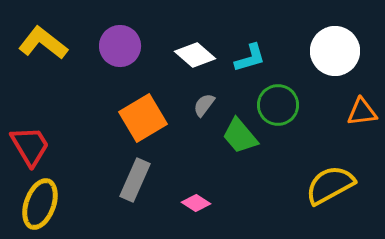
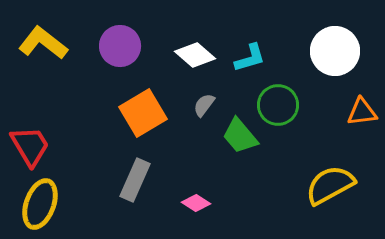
orange square: moved 5 px up
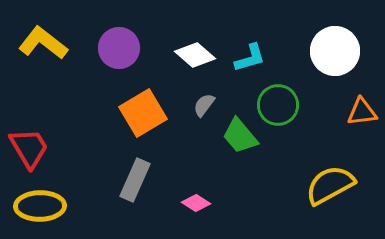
purple circle: moved 1 px left, 2 px down
red trapezoid: moved 1 px left, 2 px down
yellow ellipse: moved 2 px down; rotated 69 degrees clockwise
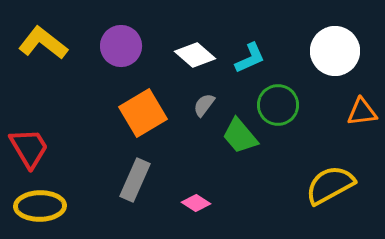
purple circle: moved 2 px right, 2 px up
cyan L-shape: rotated 8 degrees counterclockwise
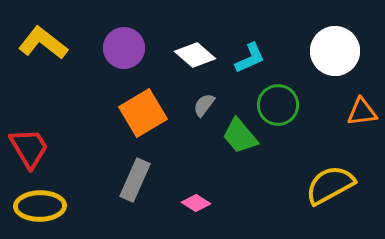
purple circle: moved 3 px right, 2 px down
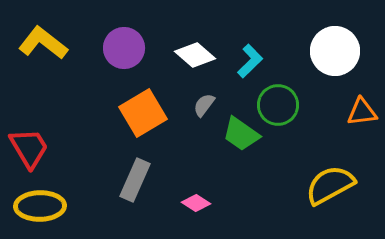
cyan L-shape: moved 3 px down; rotated 20 degrees counterclockwise
green trapezoid: moved 1 px right, 2 px up; rotated 15 degrees counterclockwise
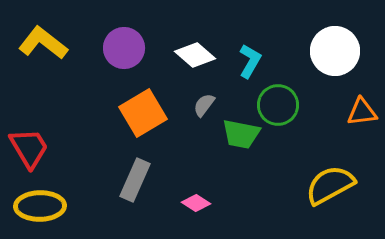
cyan L-shape: rotated 16 degrees counterclockwise
green trapezoid: rotated 24 degrees counterclockwise
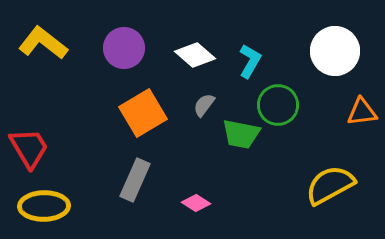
yellow ellipse: moved 4 px right
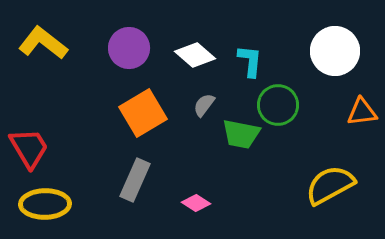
purple circle: moved 5 px right
cyan L-shape: rotated 24 degrees counterclockwise
yellow ellipse: moved 1 px right, 2 px up
